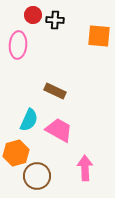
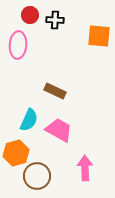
red circle: moved 3 px left
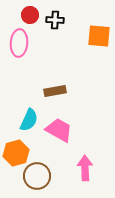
pink ellipse: moved 1 px right, 2 px up
brown rectangle: rotated 35 degrees counterclockwise
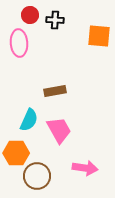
pink ellipse: rotated 8 degrees counterclockwise
pink trapezoid: rotated 32 degrees clockwise
orange hexagon: rotated 15 degrees clockwise
pink arrow: rotated 100 degrees clockwise
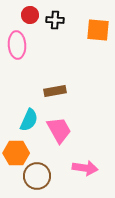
orange square: moved 1 px left, 6 px up
pink ellipse: moved 2 px left, 2 px down
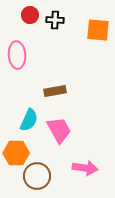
pink ellipse: moved 10 px down
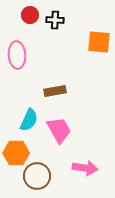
orange square: moved 1 px right, 12 px down
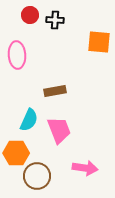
pink trapezoid: rotated 8 degrees clockwise
